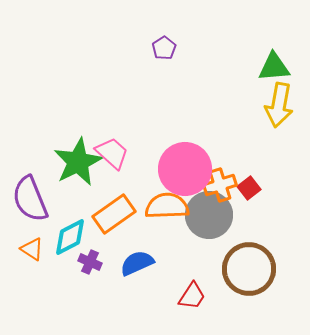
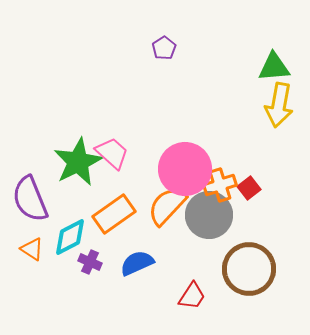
orange semicircle: rotated 45 degrees counterclockwise
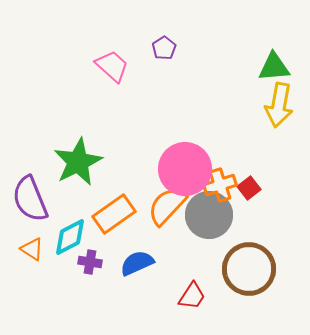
pink trapezoid: moved 87 px up
purple cross: rotated 15 degrees counterclockwise
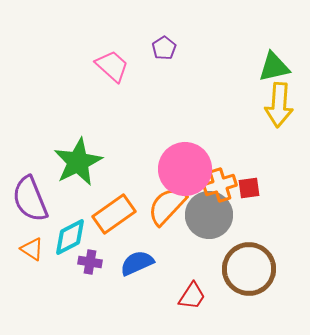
green triangle: rotated 8 degrees counterclockwise
yellow arrow: rotated 6 degrees counterclockwise
red square: rotated 30 degrees clockwise
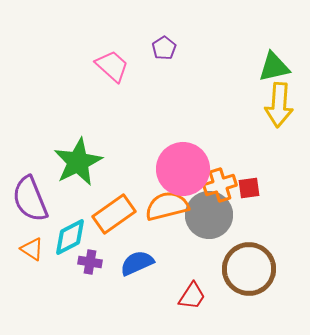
pink circle: moved 2 px left
orange semicircle: rotated 33 degrees clockwise
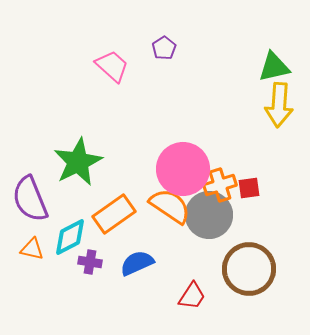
orange semicircle: moved 3 px right; rotated 48 degrees clockwise
orange triangle: rotated 20 degrees counterclockwise
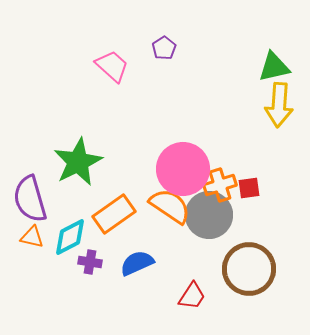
purple semicircle: rotated 6 degrees clockwise
orange triangle: moved 12 px up
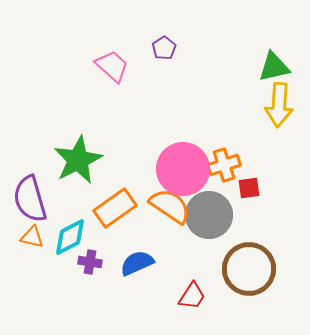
green star: moved 2 px up
orange cross: moved 4 px right, 20 px up
orange rectangle: moved 1 px right, 6 px up
